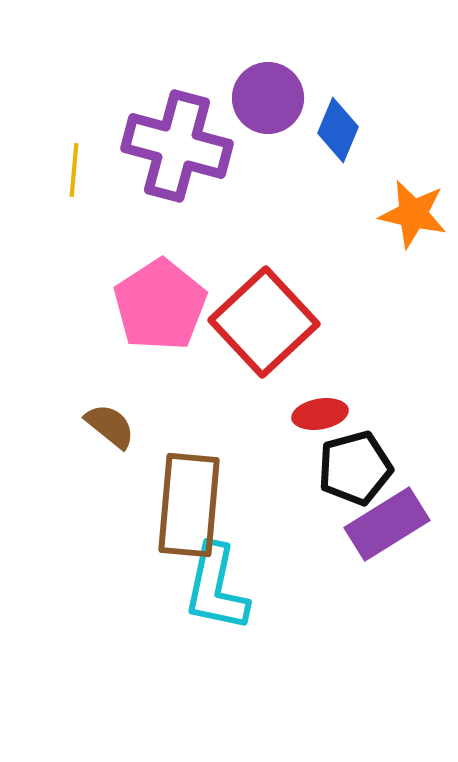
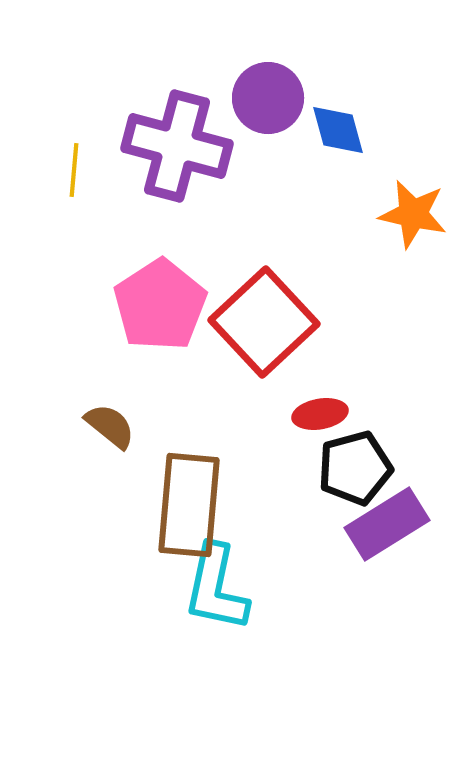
blue diamond: rotated 38 degrees counterclockwise
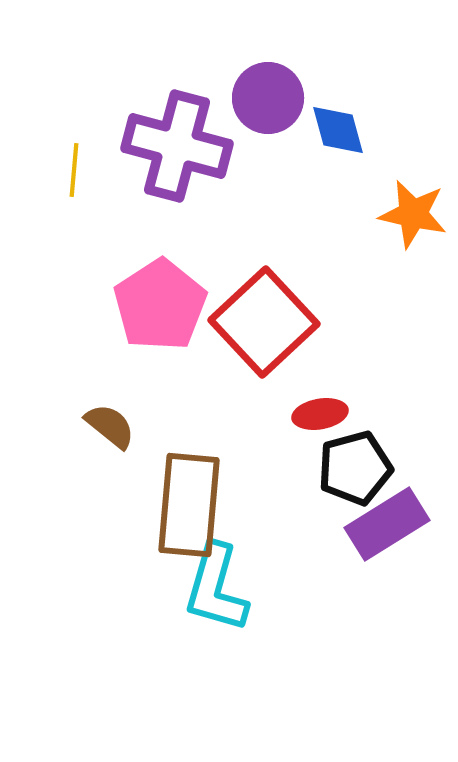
cyan L-shape: rotated 4 degrees clockwise
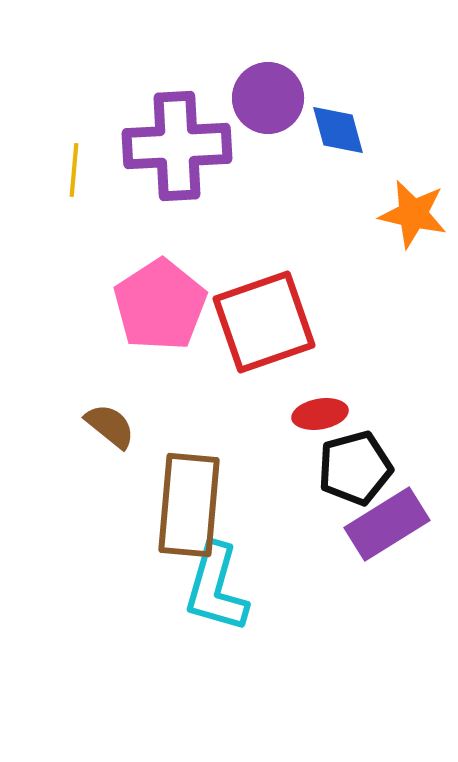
purple cross: rotated 18 degrees counterclockwise
red square: rotated 24 degrees clockwise
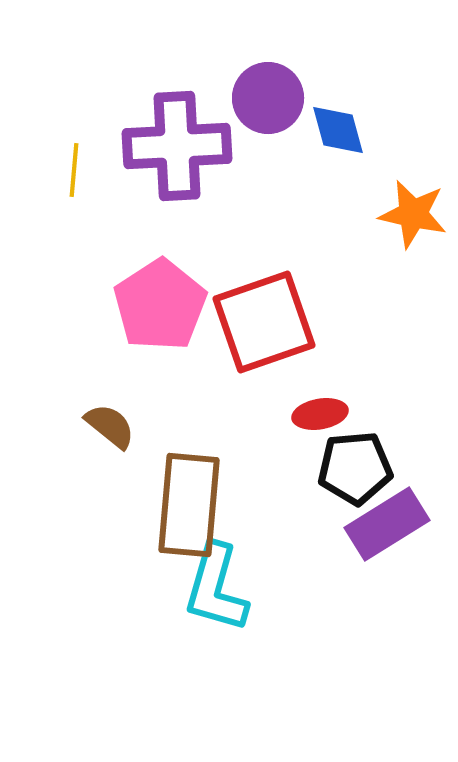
black pentagon: rotated 10 degrees clockwise
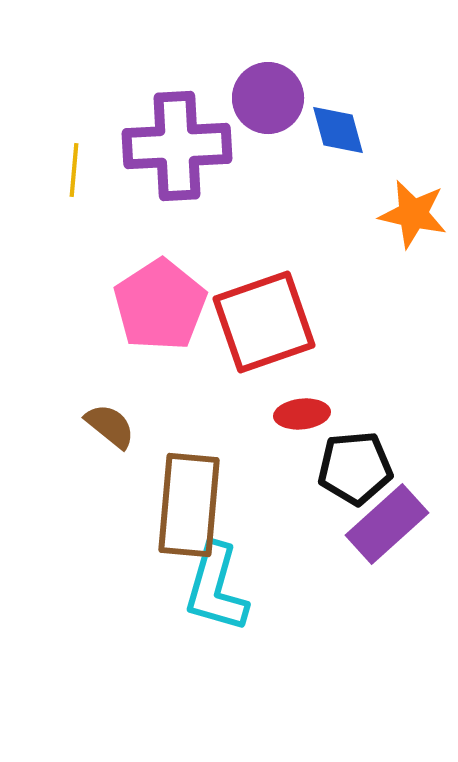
red ellipse: moved 18 px left; rotated 4 degrees clockwise
purple rectangle: rotated 10 degrees counterclockwise
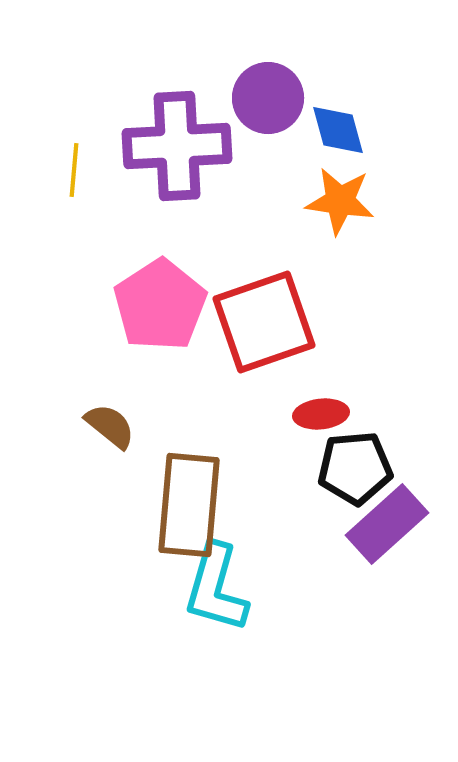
orange star: moved 73 px left, 13 px up; rotated 4 degrees counterclockwise
red ellipse: moved 19 px right
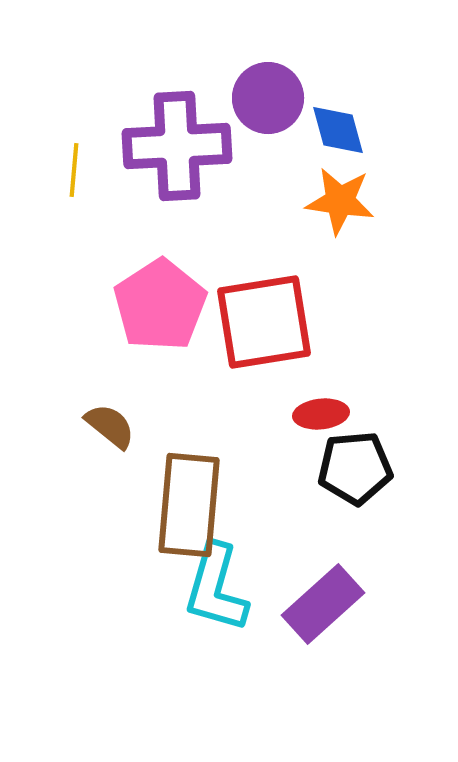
red square: rotated 10 degrees clockwise
purple rectangle: moved 64 px left, 80 px down
